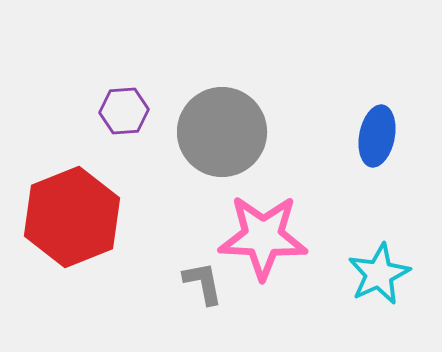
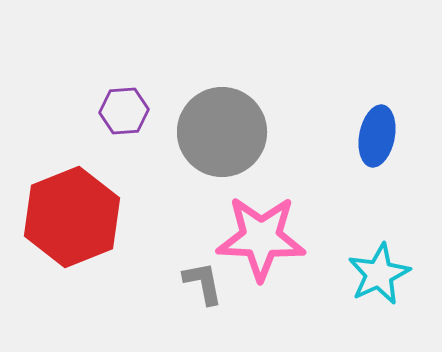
pink star: moved 2 px left, 1 px down
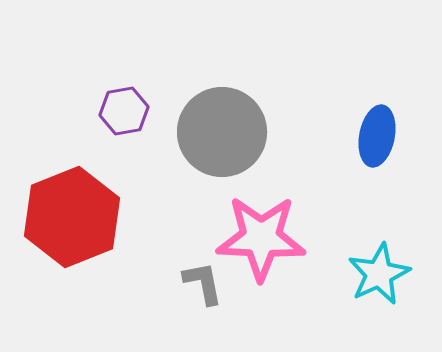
purple hexagon: rotated 6 degrees counterclockwise
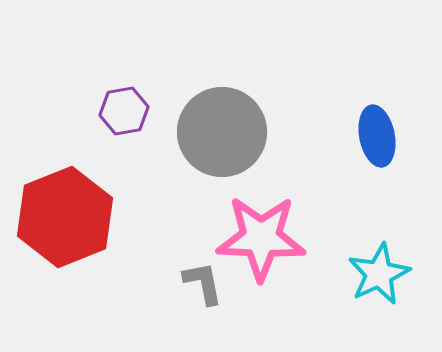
blue ellipse: rotated 22 degrees counterclockwise
red hexagon: moved 7 px left
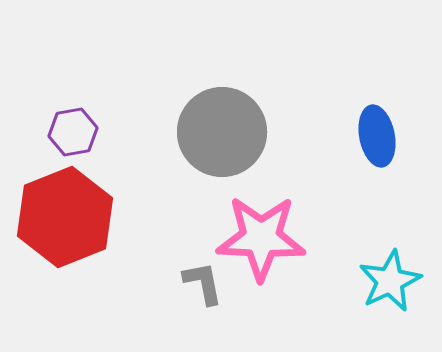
purple hexagon: moved 51 px left, 21 px down
cyan star: moved 11 px right, 7 px down
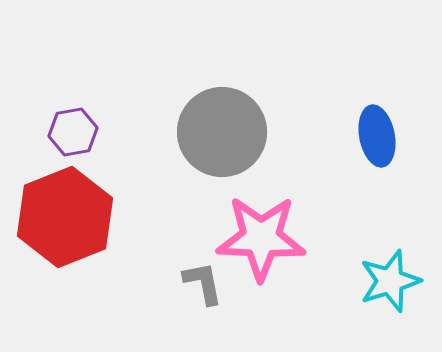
cyan star: rotated 8 degrees clockwise
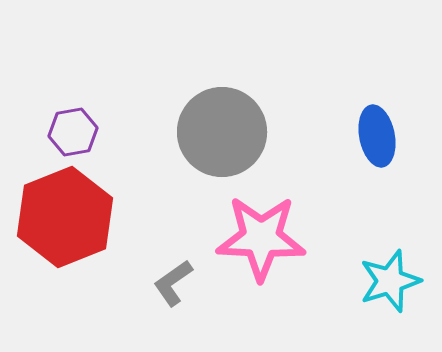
gray L-shape: moved 30 px left; rotated 114 degrees counterclockwise
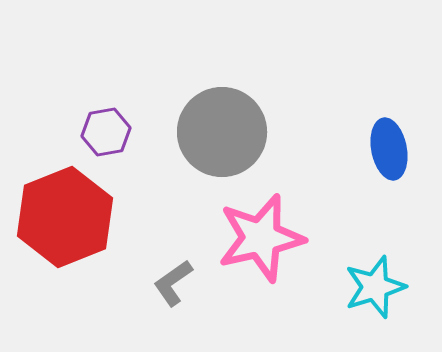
purple hexagon: moved 33 px right
blue ellipse: moved 12 px right, 13 px down
pink star: rotated 16 degrees counterclockwise
cyan star: moved 15 px left, 6 px down
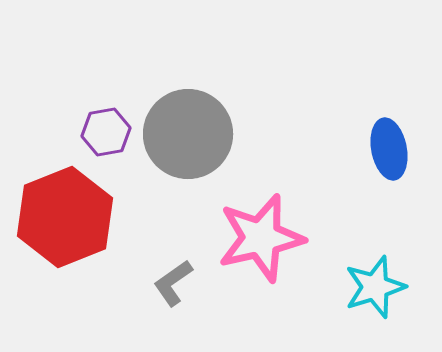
gray circle: moved 34 px left, 2 px down
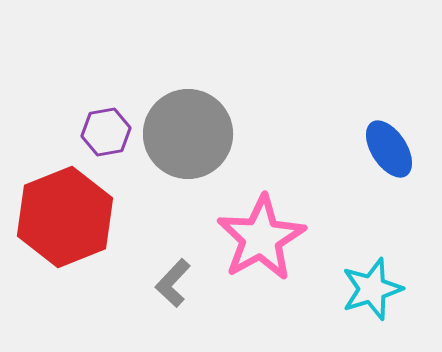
blue ellipse: rotated 22 degrees counterclockwise
pink star: rotated 16 degrees counterclockwise
gray L-shape: rotated 12 degrees counterclockwise
cyan star: moved 3 px left, 2 px down
